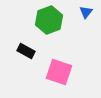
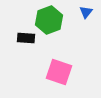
black rectangle: moved 13 px up; rotated 24 degrees counterclockwise
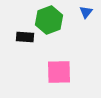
black rectangle: moved 1 px left, 1 px up
pink square: rotated 20 degrees counterclockwise
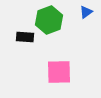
blue triangle: rotated 16 degrees clockwise
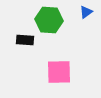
green hexagon: rotated 24 degrees clockwise
black rectangle: moved 3 px down
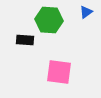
pink square: rotated 8 degrees clockwise
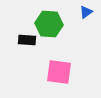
green hexagon: moved 4 px down
black rectangle: moved 2 px right
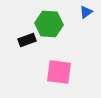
black rectangle: rotated 24 degrees counterclockwise
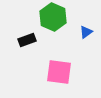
blue triangle: moved 20 px down
green hexagon: moved 4 px right, 7 px up; rotated 20 degrees clockwise
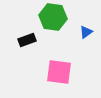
green hexagon: rotated 16 degrees counterclockwise
